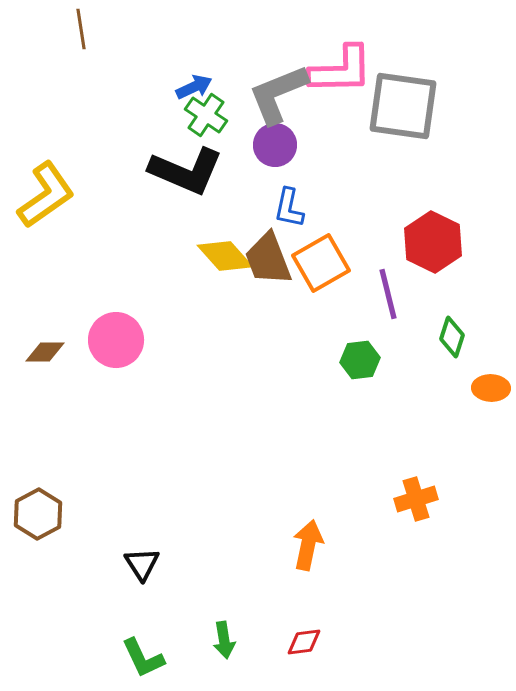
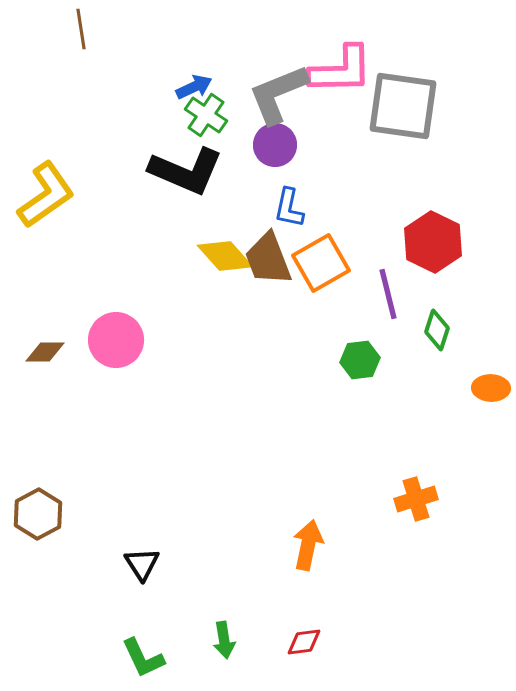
green diamond: moved 15 px left, 7 px up
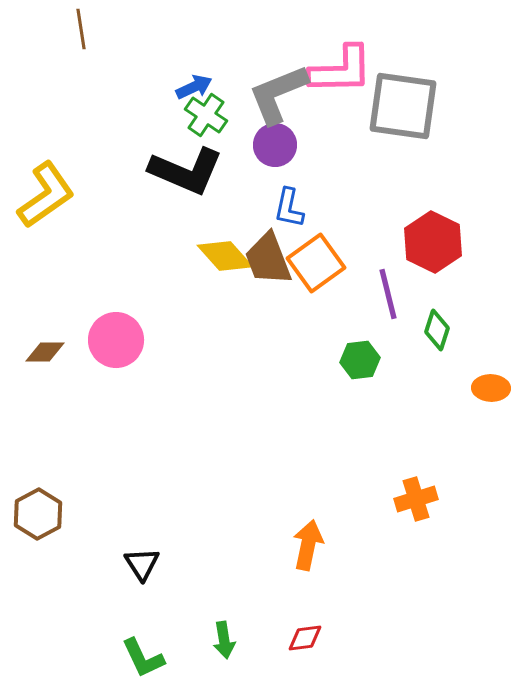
orange square: moved 5 px left; rotated 6 degrees counterclockwise
red diamond: moved 1 px right, 4 px up
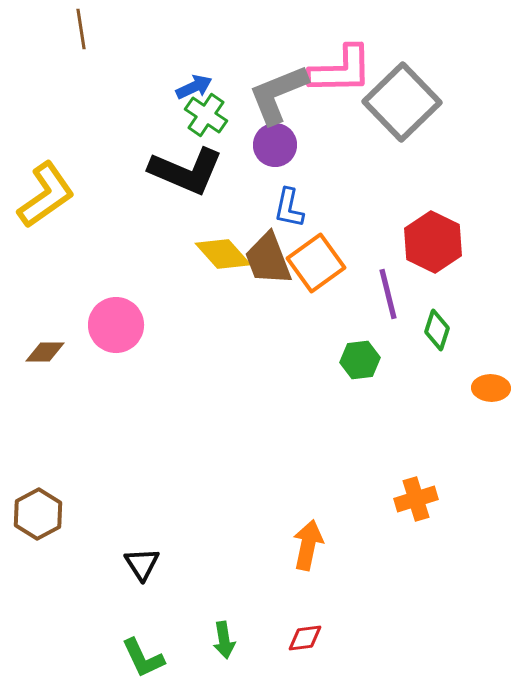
gray square: moved 1 px left, 4 px up; rotated 38 degrees clockwise
yellow diamond: moved 2 px left, 2 px up
pink circle: moved 15 px up
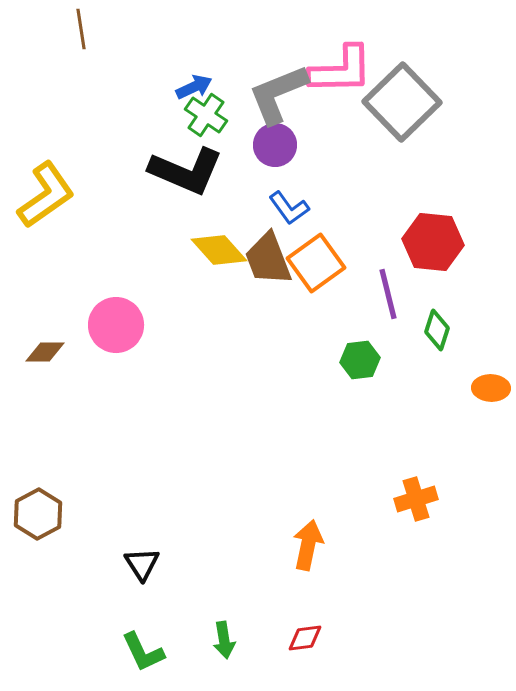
blue L-shape: rotated 48 degrees counterclockwise
red hexagon: rotated 20 degrees counterclockwise
yellow diamond: moved 4 px left, 4 px up
green L-shape: moved 6 px up
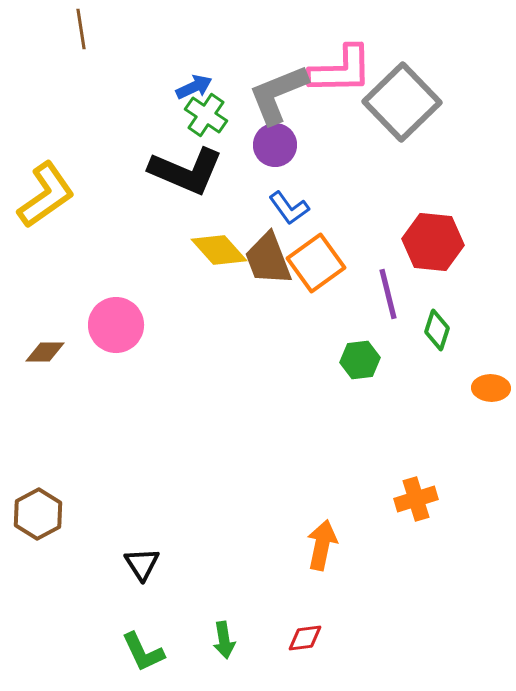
orange arrow: moved 14 px right
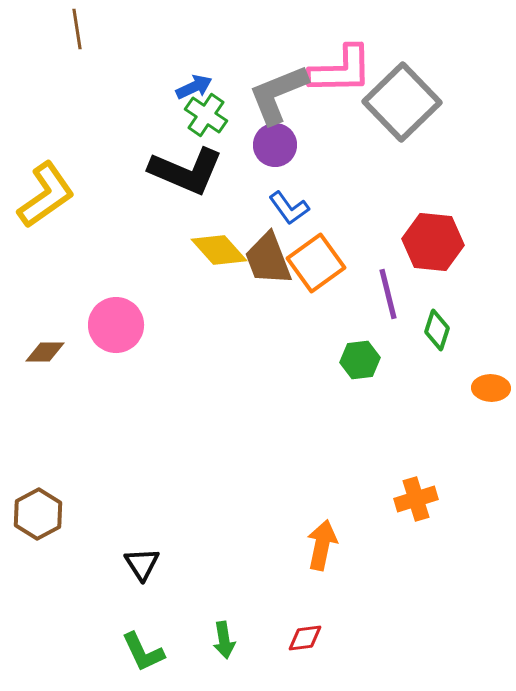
brown line: moved 4 px left
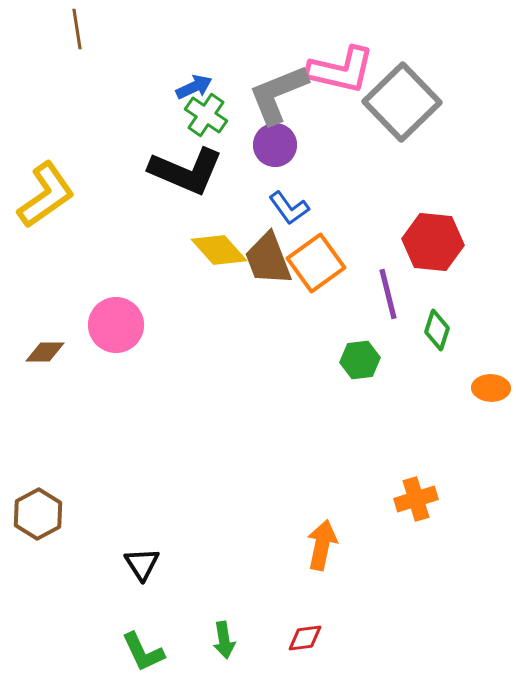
pink L-shape: rotated 14 degrees clockwise
